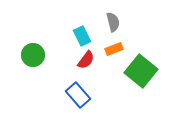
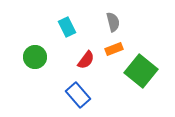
cyan rectangle: moved 15 px left, 9 px up
green circle: moved 2 px right, 2 px down
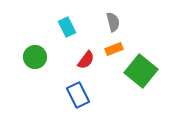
blue rectangle: rotated 15 degrees clockwise
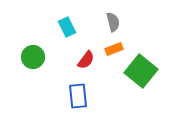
green circle: moved 2 px left
blue rectangle: moved 1 px down; rotated 20 degrees clockwise
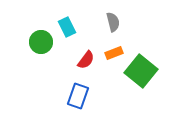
orange rectangle: moved 4 px down
green circle: moved 8 px right, 15 px up
blue rectangle: rotated 25 degrees clockwise
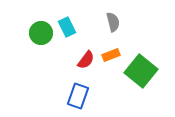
green circle: moved 9 px up
orange rectangle: moved 3 px left, 2 px down
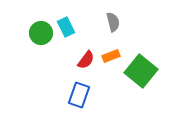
cyan rectangle: moved 1 px left
orange rectangle: moved 1 px down
blue rectangle: moved 1 px right, 1 px up
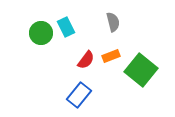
green square: moved 1 px up
blue rectangle: rotated 20 degrees clockwise
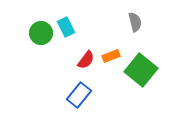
gray semicircle: moved 22 px right
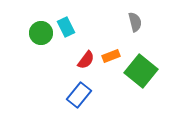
green square: moved 1 px down
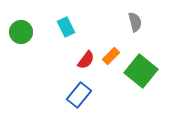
green circle: moved 20 px left, 1 px up
orange rectangle: rotated 24 degrees counterclockwise
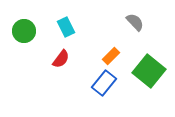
gray semicircle: rotated 30 degrees counterclockwise
green circle: moved 3 px right, 1 px up
red semicircle: moved 25 px left, 1 px up
green square: moved 8 px right
blue rectangle: moved 25 px right, 12 px up
